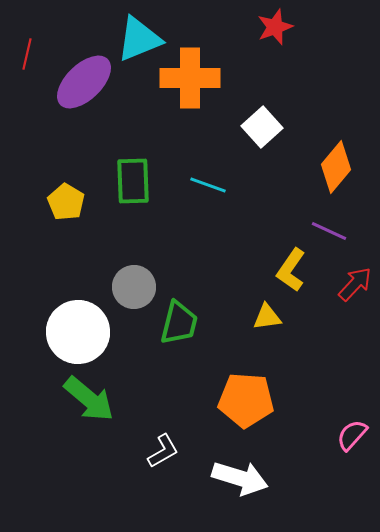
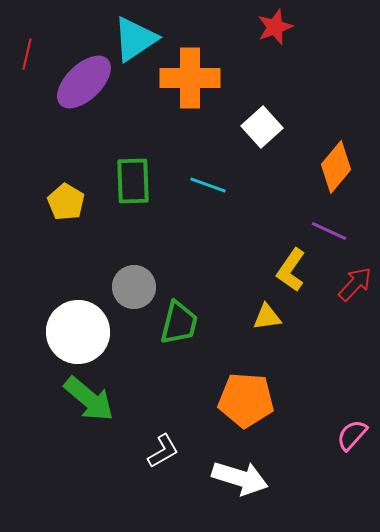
cyan triangle: moved 4 px left; rotated 12 degrees counterclockwise
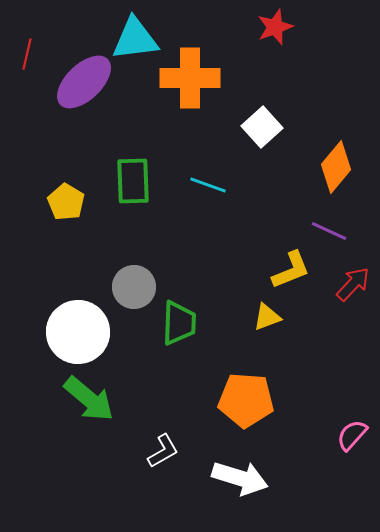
cyan triangle: rotated 27 degrees clockwise
yellow L-shape: rotated 147 degrees counterclockwise
red arrow: moved 2 px left
yellow triangle: rotated 12 degrees counterclockwise
green trapezoid: rotated 12 degrees counterclockwise
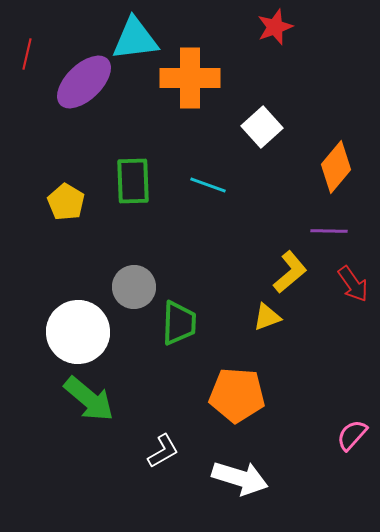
purple line: rotated 24 degrees counterclockwise
yellow L-shape: moved 1 px left, 2 px down; rotated 18 degrees counterclockwise
red arrow: rotated 102 degrees clockwise
orange pentagon: moved 9 px left, 5 px up
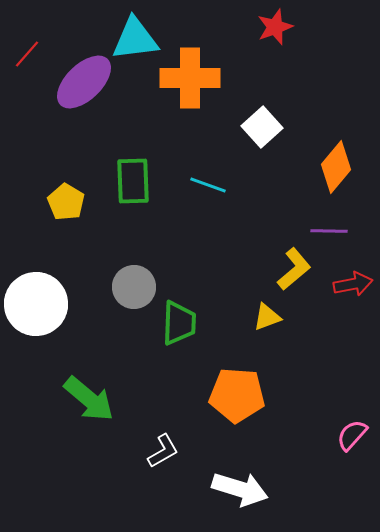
red line: rotated 28 degrees clockwise
yellow L-shape: moved 4 px right, 3 px up
red arrow: rotated 66 degrees counterclockwise
white circle: moved 42 px left, 28 px up
white arrow: moved 11 px down
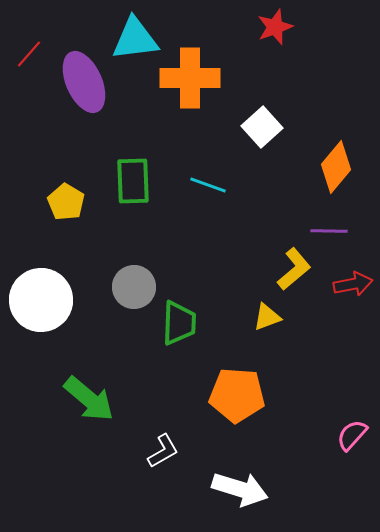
red line: moved 2 px right
purple ellipse: rotated 70 degrees counterclockwise
white circle: moved 5 px right, 4 px up
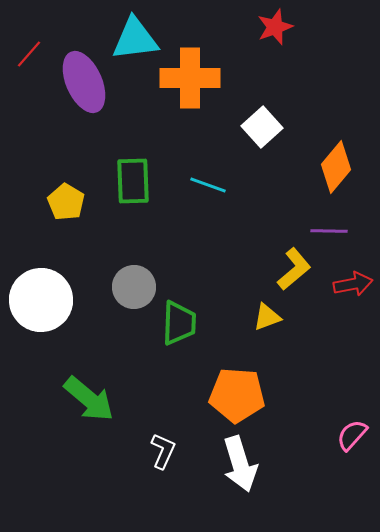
white L-shape: rotated 36 degrees counterclockwise
white arrow: moved 25 px up; rotated 56 degrees clockwise
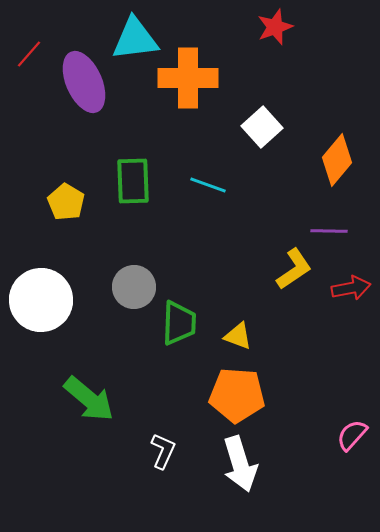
orange cross: moved 2 px left
orange diamond: moved 1 px right, 7 px up
yellow L-shape: rotated 6 degrees clockwise
red arrow: moved 2 px left, 4 px down
yellow triangle: moved 29 px left, 19 px down; rotated 40 degrees clockwise
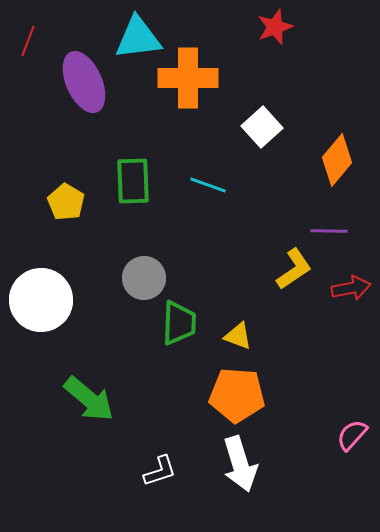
cyan triangle: moved 3 px right, 1 px up
red line: moved 1 px left, 13 px up; rotated 20 degrees counterclockwise
gray circle: moved 10 px right, 9 px up
white L-shape: moved 3 px left, 20 px down; rotated 48 degrees clockwise
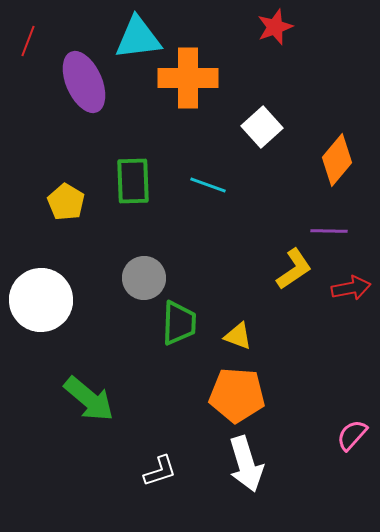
white arrow: moved 6 px right
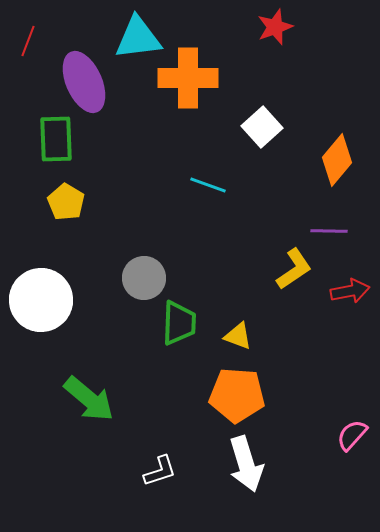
green rectangle: moved 77 px left, 42 px up
red arrow: moved 1 px left, 3 px down
